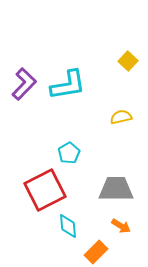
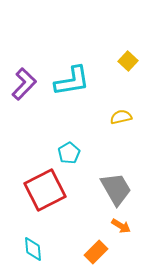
cyan L-shape: moved 4 px right, 4 px up
gray trapezoid: rotated 60 degrees clockwise
cyan diamond: moved 35 px left, 23 px down
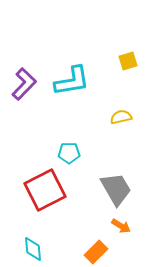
yellow square: rotated 30 degrees clockwise
cyan pentagon: rotated 30 degrees clockwise
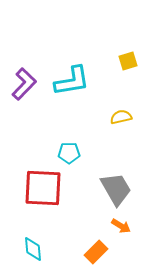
red square: moved 2 px left, 2 px up; rotated 30 degrees clockwise
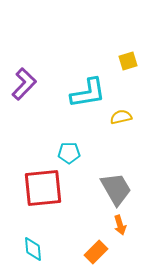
cyan L-shape: moved 16 px right, 12 px down
red square: rotated 9 degrees counterclockwise
orange arrow: moved 1 px left, 1 px up; rotated 42 degrees clockwise
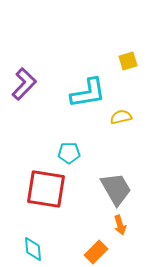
red square: moved 3 px right, 1 px down; rotated 15 degrees clockwise
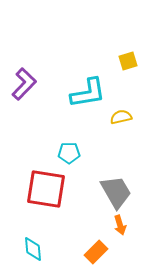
gray trapezoid: moved 3 px down
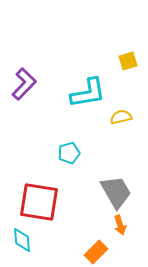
cyan pentagon: rotated 15 degrees counterclockwise
red square: moved 7 px left, 13 px down
cyan diamond: moved 11 px left, 9 px up
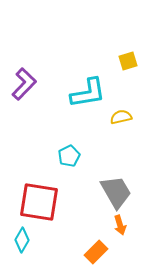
cyan pentagon: moved 3 px down; rotated 10 degrees counterclockwise
cyan diamond: rotated 35 degrees clockwise
